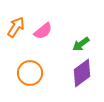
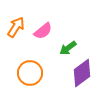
green arrow: moved 13 px left, 4 px down
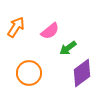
pink semicircle: moved 7 px right
orange circle: moved 1 px left
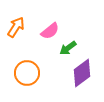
orange circle: moved 2 px left
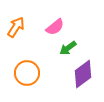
pink semicircle: moved 5 px right, 4 px up
purple diamond: moved 1 px right, 1 px down
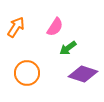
pink semicircle: rotated 18 degrees counterclockwise
purple diamond: rotated 56 degrees clockwise
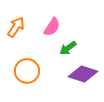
pink semicircle: moved 3 px left
orange circle: moved 2 px up
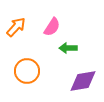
orange arrow: rotated 10 degrees clockwise
green arrow: rotated 36 degrees clockwise
purple diamond: moved 7 px down; rotated 28 degrees counterclockwise
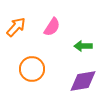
green arrow: moved 15 px right, 2 px up
orange circle: moved 5 px right, 2 px up
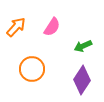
green arrow: rotated 24 degrees counterclockwise
purple diamond: moved 1 px left, 1 px up; rotated 48 degrees counterclockwise
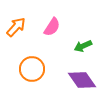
purple diamond: rotated 68 degrees counterclockwise
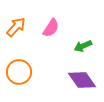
pink semicircle: moved 1 px left, 1 px down
orange circle: moved 13 px left, 3 px down
